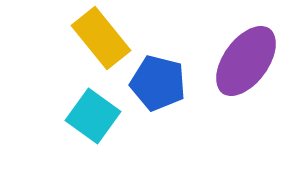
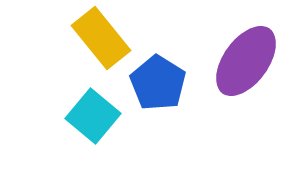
blue pentagon: rotated 18 degrees clockwise
cyan square: rotated 4 degrees clockwise
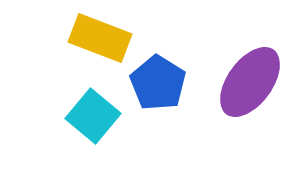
yellow rectangle: moved 1 px left; rotated 30 degrees counterclockwise
purple ellipse: moved 4 px right, 21 px down
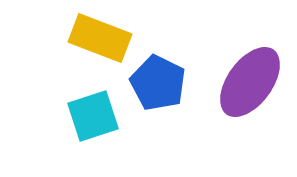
blue pentagon: rotated 6 degrees counterclockwise
cyan square: rotated 32 degrees clockwise
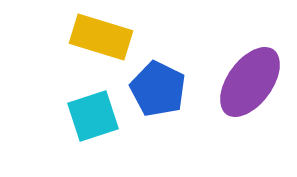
yellow rectangle: moved 1 px right, 1 px up; rotated 4 degrees counterclockwise
blue pentagon: moved 6 px down
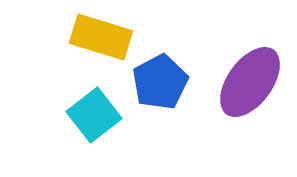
blue pentagon: moved 2 px right, 7 px up; rotated 18 degrees clockwise
cyan square: moved 1 px right, 1 px up; rotated 20 degrees counterclockwise
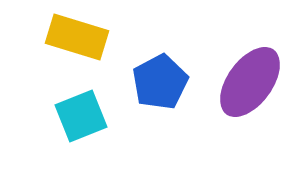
yellow rectangle: moved 24 px left
cyan square: moved 13 px left, 1 px down; rotated 16 degrees clockwise
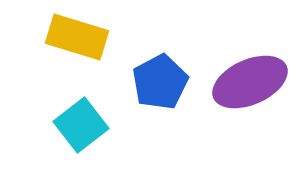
purple ellipse: rotated 30 degrees clockwise
cyan square: moved 9 px down; rotated 16 degrees counterclockwise
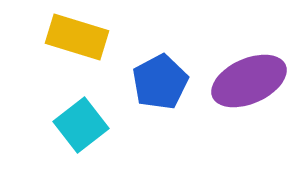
purple ellipse: moved 1 px left, 1 px up
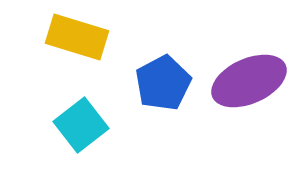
blue pentagon: moved 3 px right, 1 px down
